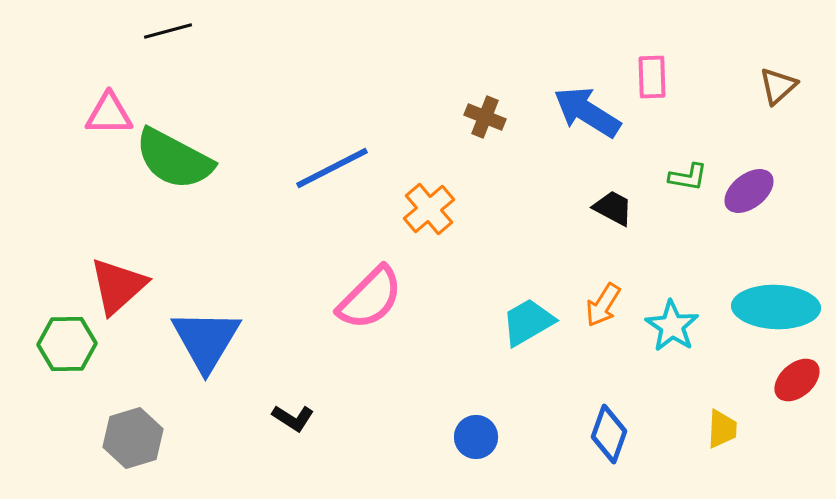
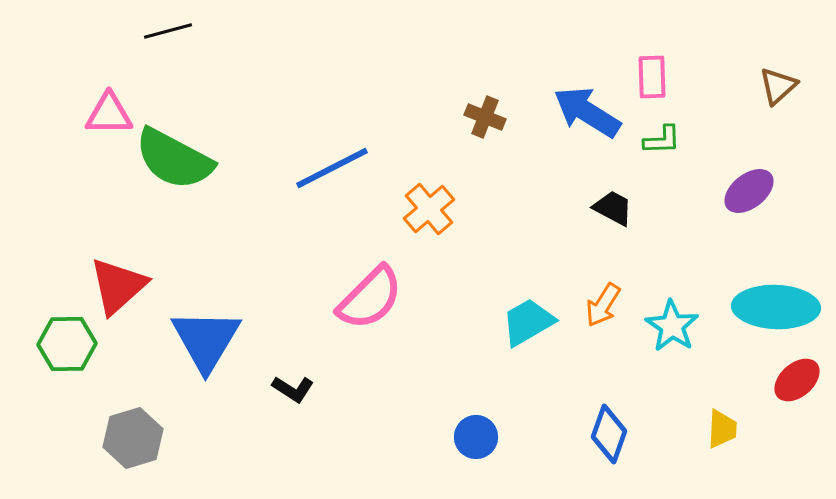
green L-shape: moved 26 px left, 37 px up; rotated 12 degrees counterclockwise
black L-shape: moved 29 px up
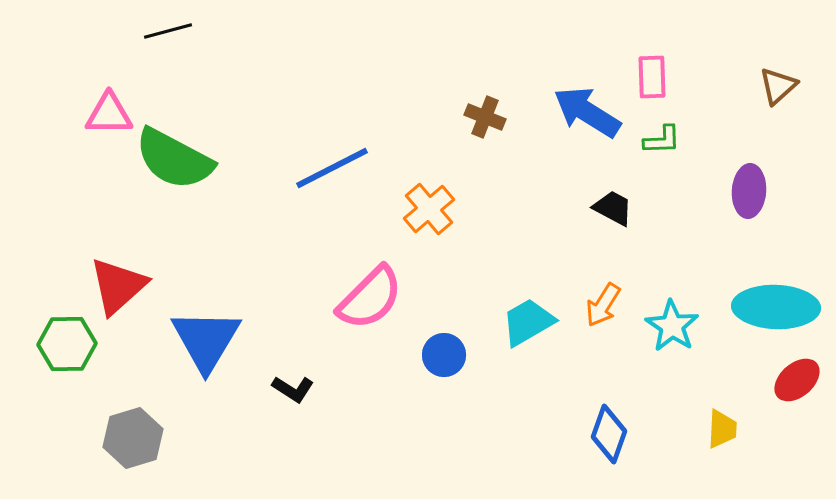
purple ellipse: rotated 48 degrees counterclockwise
blue circle: moved 32 px left, 82 px up
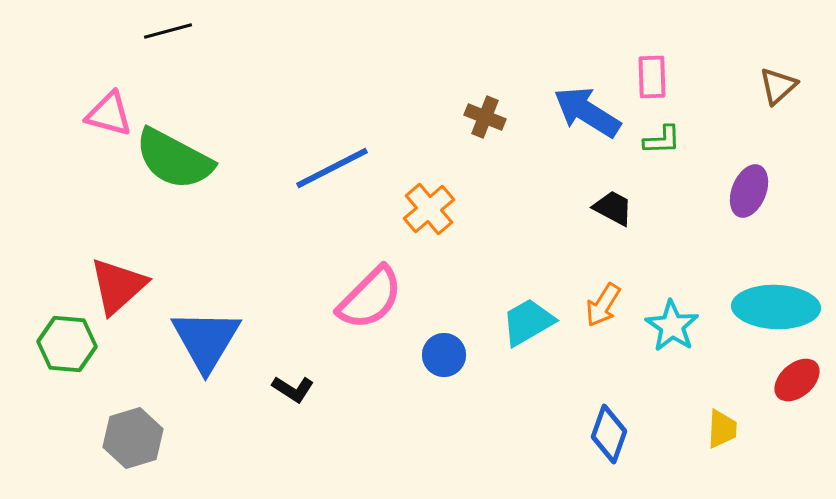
pink triangle: rotated 15 degrees clockwise
purple ellipse: rotated 18 degrees clockwise
green hexagon: rotated 6 degrees clockwise
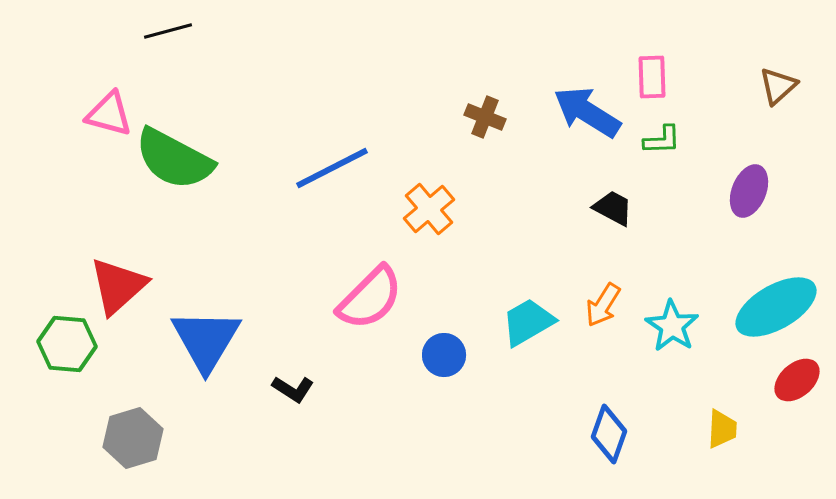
cyan ellipse: rotated 32 degrees counterclockwise
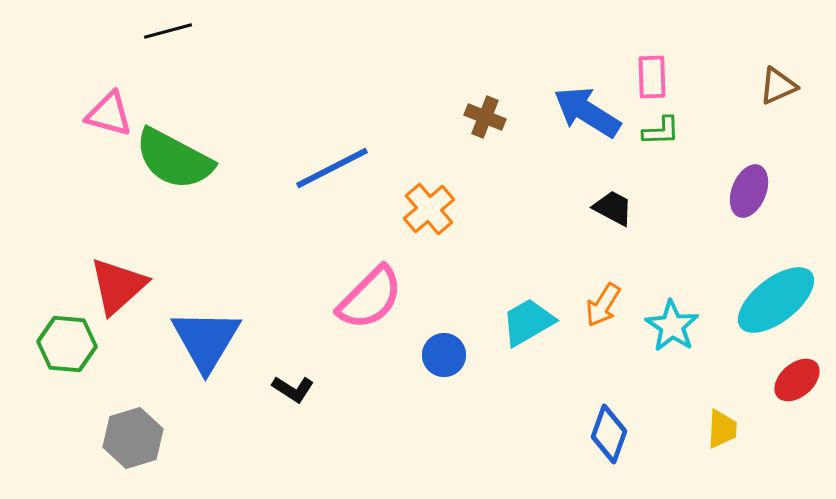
brown triangle: rotated 18 degrees clockwise
green L-shape: moved 1 px left, 9 px up
cyan ellipse: moved 7 px up; rotated 8 degrees counterclockwise
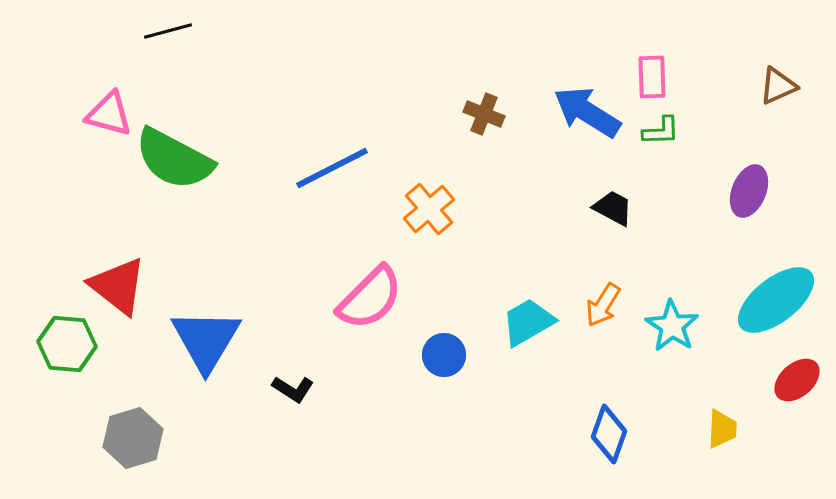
brown cross: moved 1 px left, 3 px up
red triangle: rotated 40 degrees counterclockwise
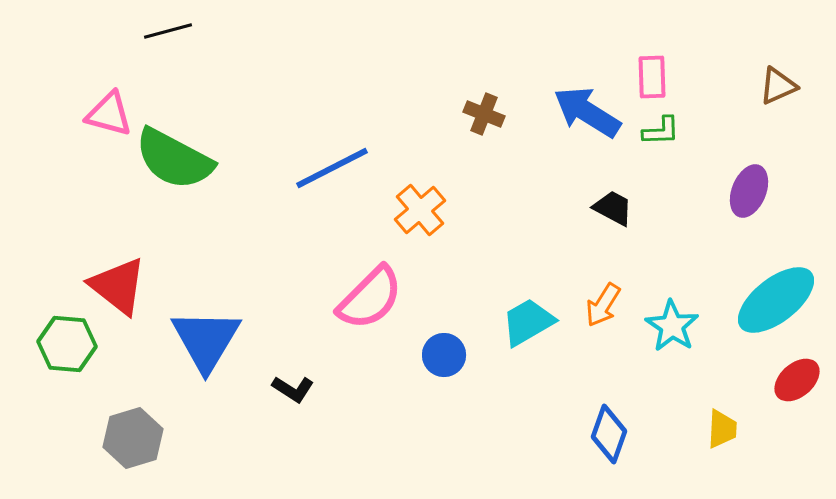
orange cross: moved 9 px left, 1 px down
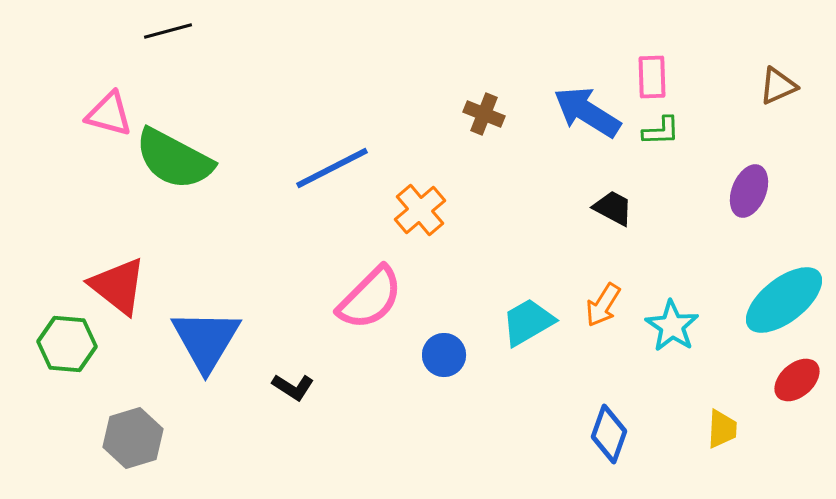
cyan ellipse: moved 8 px right
black L-shape: moved 2 px up
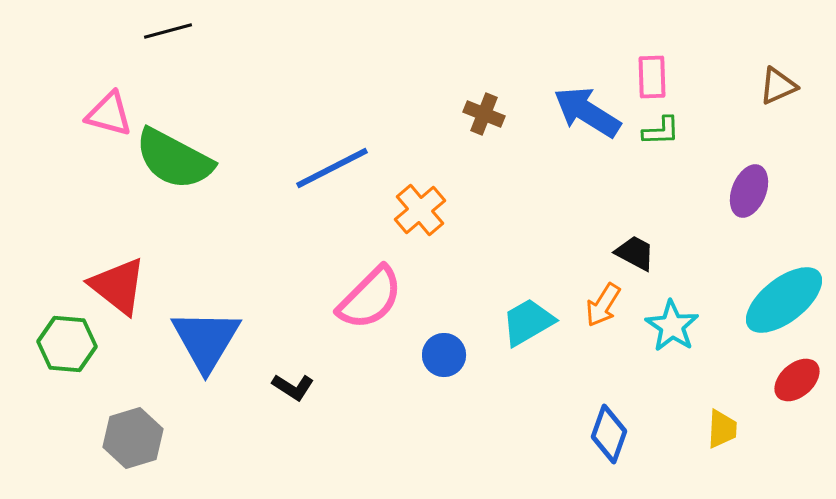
black trapezoid: moved 22 px right, 45 px down
